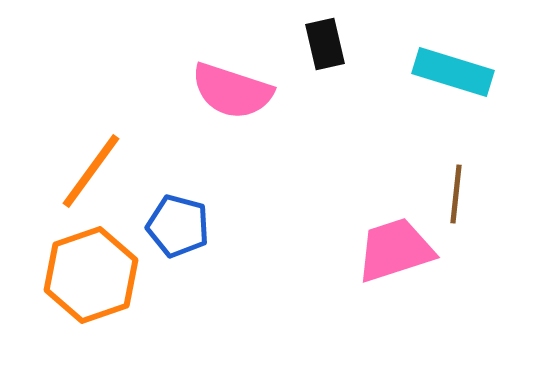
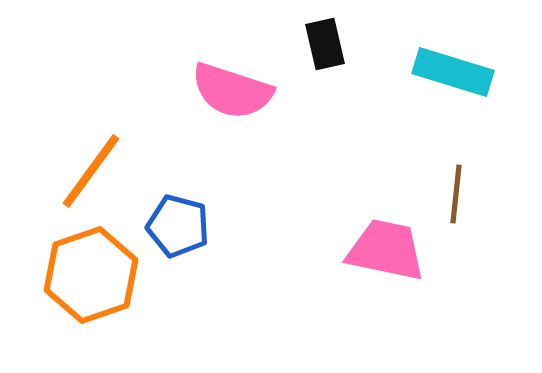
pink trapezoid: moved 9 px left; rotated 30 degrees clockwise
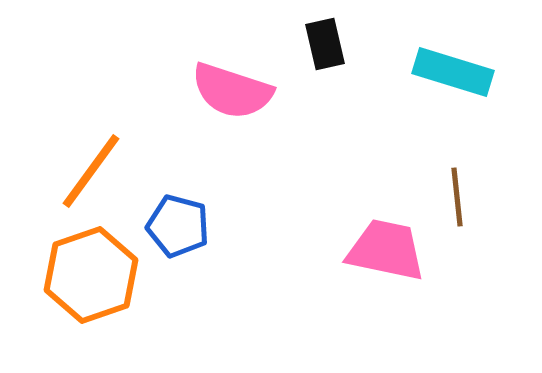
brown line: moved 1 px right, 3 px down; rotated 12 degrees counterclockwise
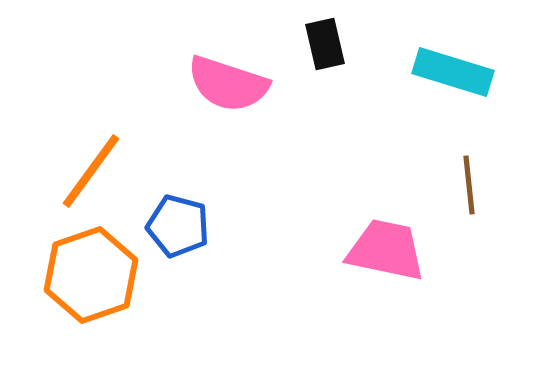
pink semicircle: moved 4 px left, 7 px up
brown line: moved 12 px right, 12 px up
